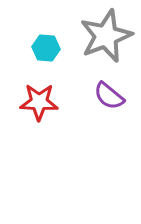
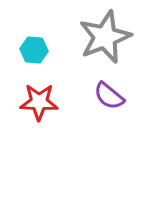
gray star: moved 1 px left, 1 px down
cyan hexagon: moved 12 px left, 2 px down
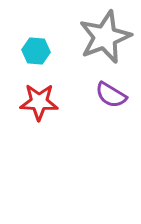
cyan hexagon: moved 2 px right, 1 px down
purple semicircle: moved 2 px right, 1 px up; rotated 8 degrees counterclockwise
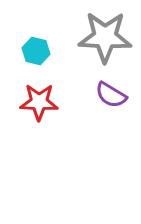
gray star: rotated 24 degrees clockwise
cyan hexagon: rotated 8 degrees clockwise
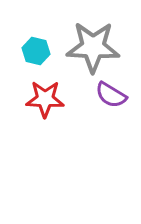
gray star: moved 12 px left, 10 px down
red star: moved 6 px right, 3 px up
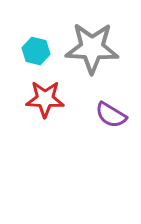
gray star: moved 1 px left, 1 px down
purple semicircle: moved 20 px down
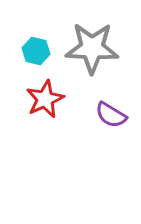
red star: rotated 27 degrees counterclockwise
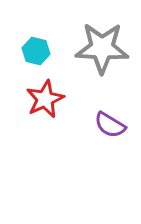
gray star: moved 10 px right
purple semicircle: moved 1 px left, 10 px down
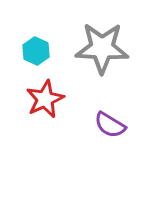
cyan hexagon: rotated 12 degrees clockwise
